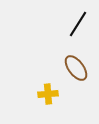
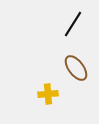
black line: moved 5 px left
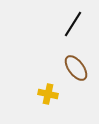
yellow cross: rotated 18 degrees clockwise
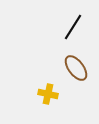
black line: moved 3 px down
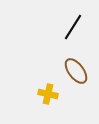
brown ellipse: moved 3 px down
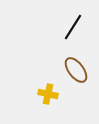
brown ellipse: moved 1 px up
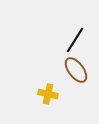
black line: moved 2 px right, 13 px down
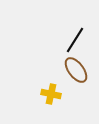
yellow cross: moved 3 px right
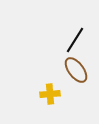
yellow cross: moved 1 px left; rotated 18 degrees counterclockwise
